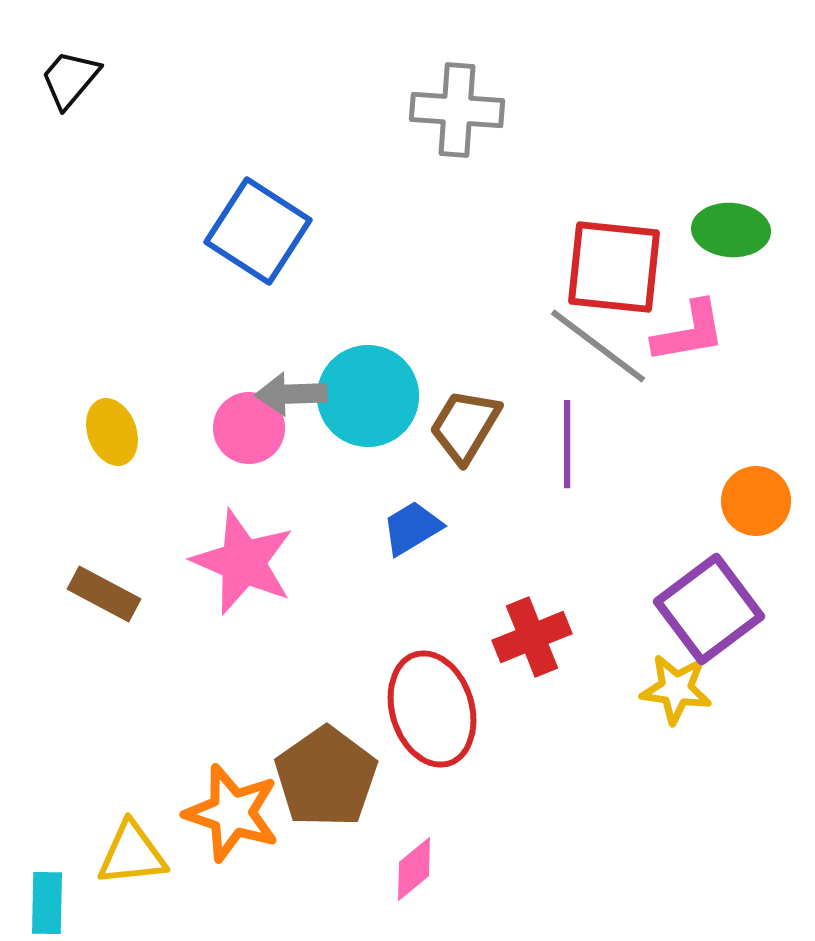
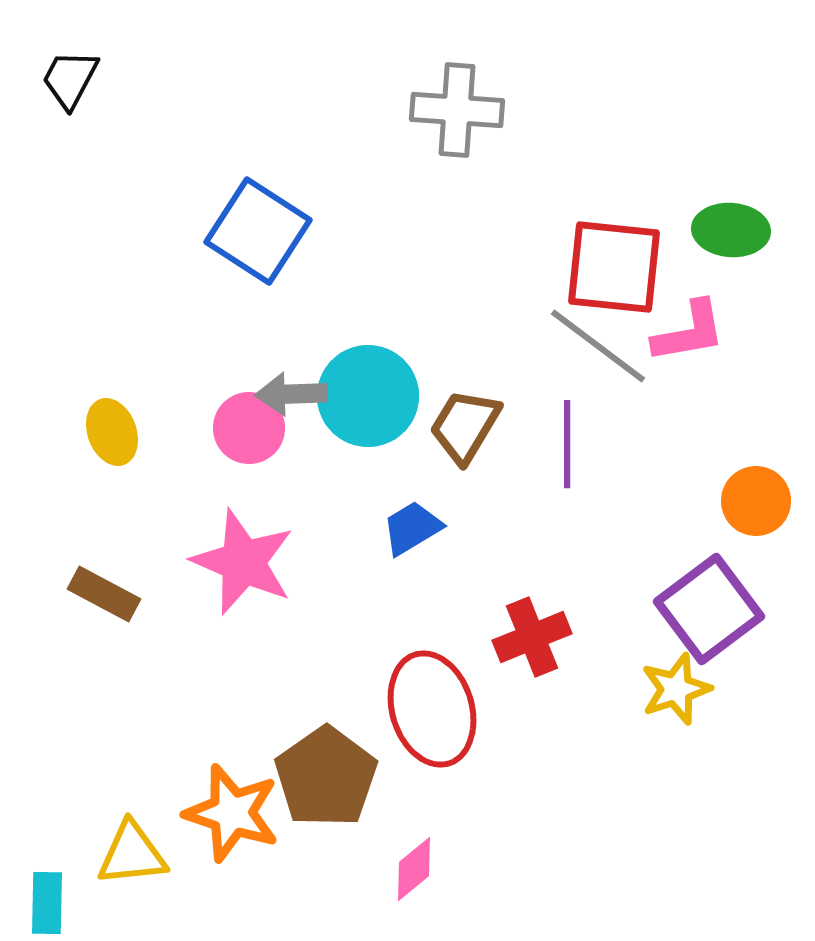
black trapezoid: rotated 12 degrees counterclockwise
yellow star: rotated 26 degrees counterclockwise
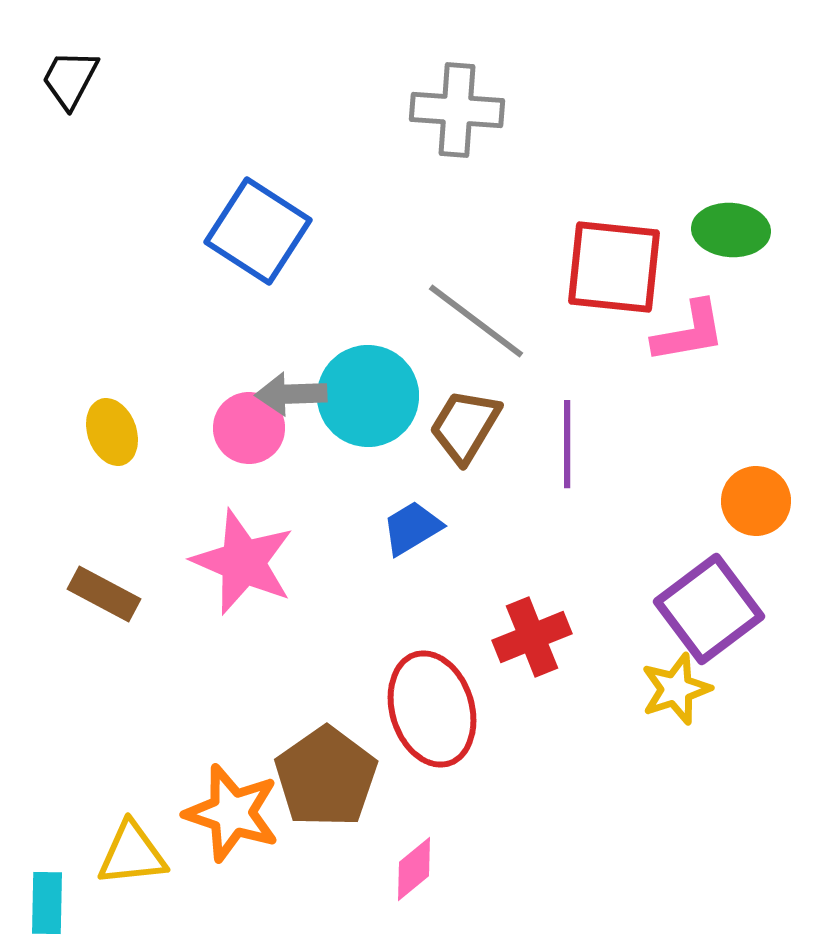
gray line: moved 122 px left, 25 px up
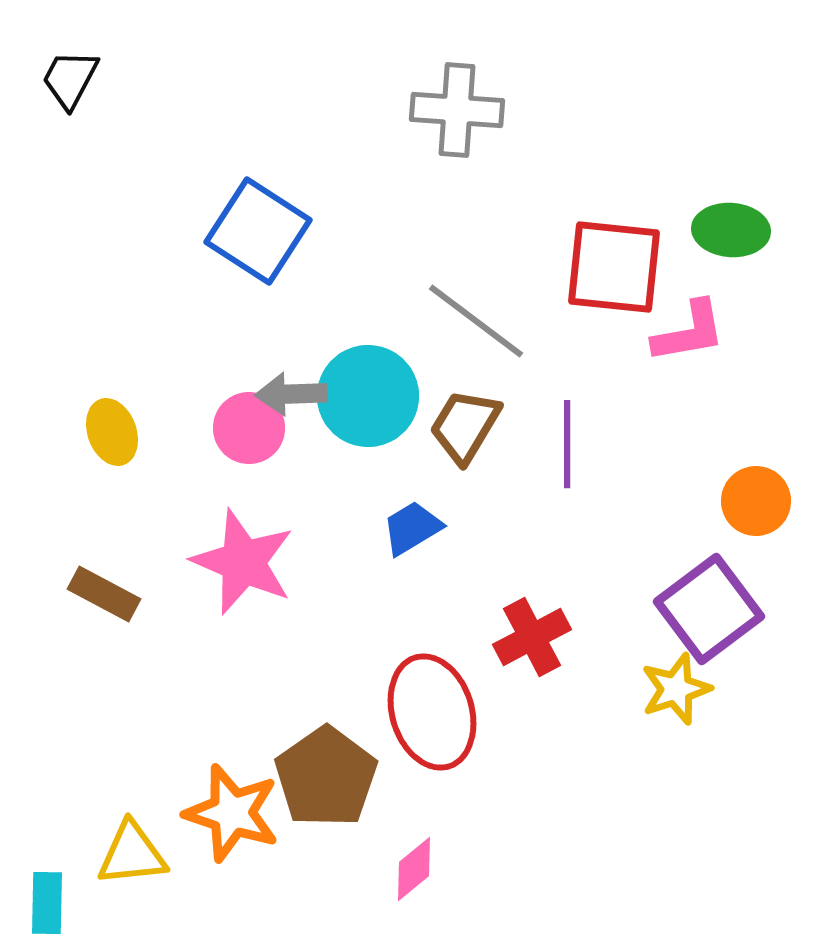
red cross: rotated 6 degrees counterclockwise
red ellipse: moved 3 px down
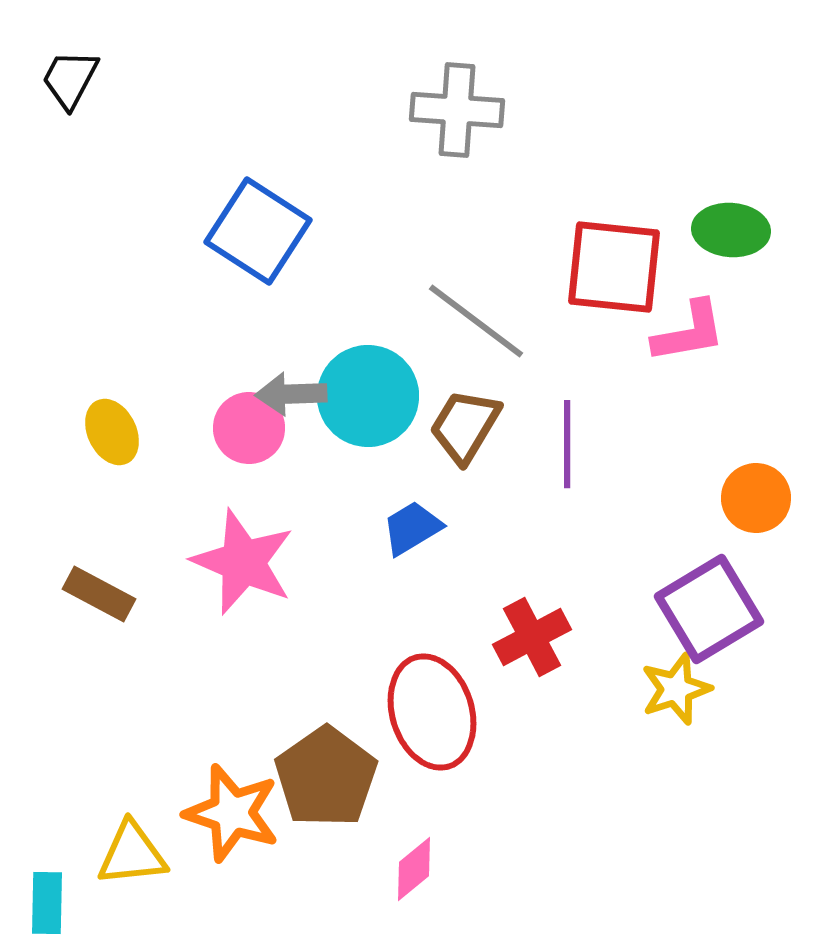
yellow ellipse: rotated 6 degrees counterclockwise
orange circle: moved 3 px up
brown rectangle: moved 5 px left
purple square: rotated 6 degrees clockwise
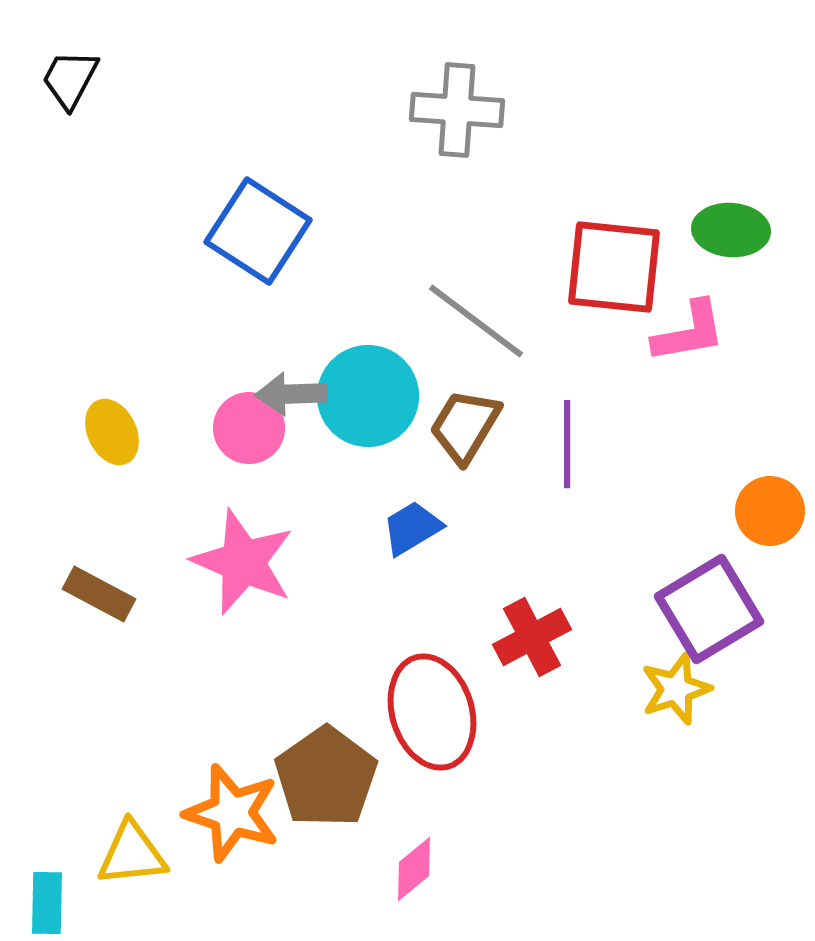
orange circle: moved 14 px right, 13 px down
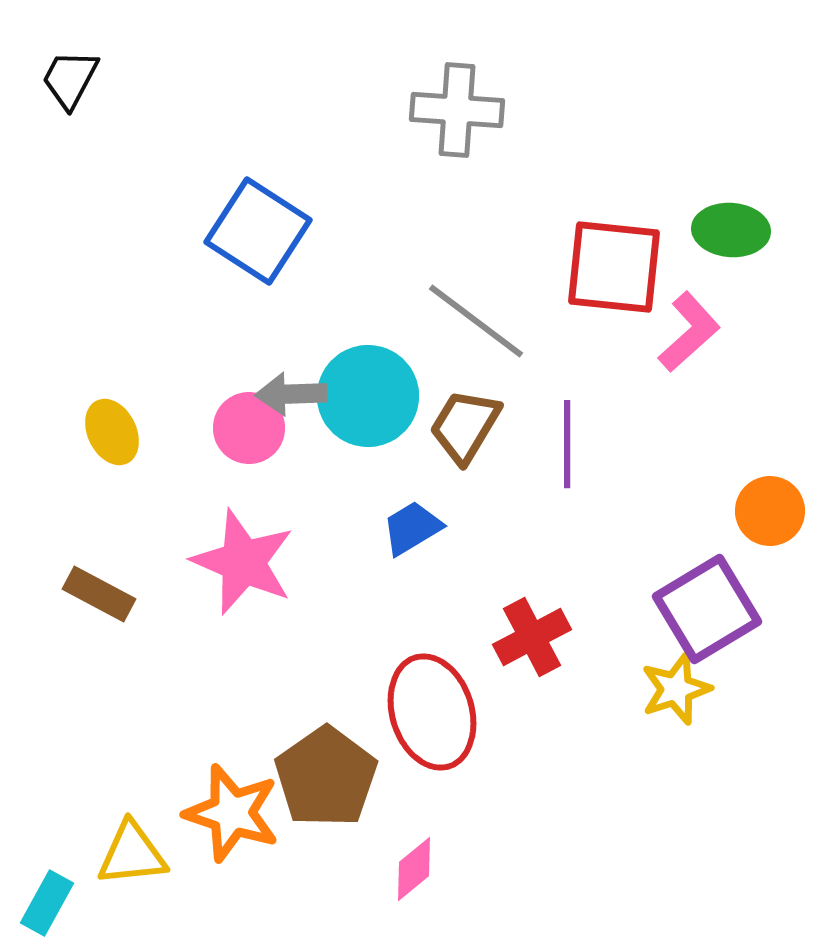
pink L-shape: rotated 32 degrees counterclockwise
purple square: moved 2 px left
cyan rectangle: rotated 28 degrees clockwise
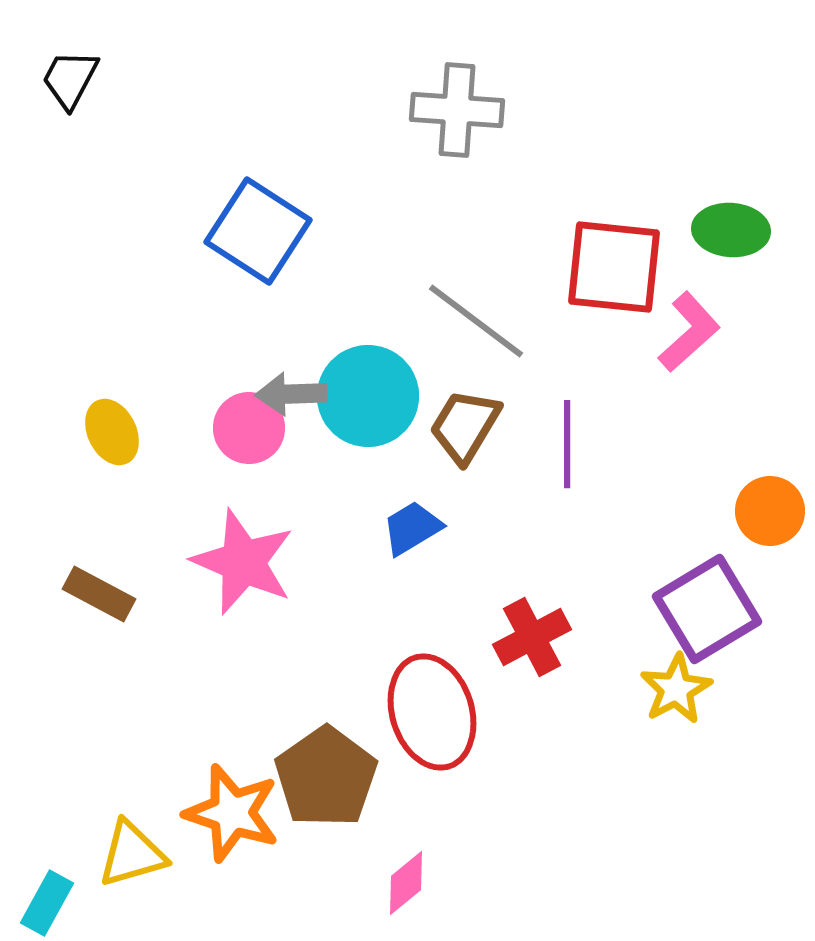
yellow star: rotated 10 degrees counterclockwise
yellow triangle: rotated 10 degrees counterclockwise
pink diamond: moved 8 px left, 14 px down
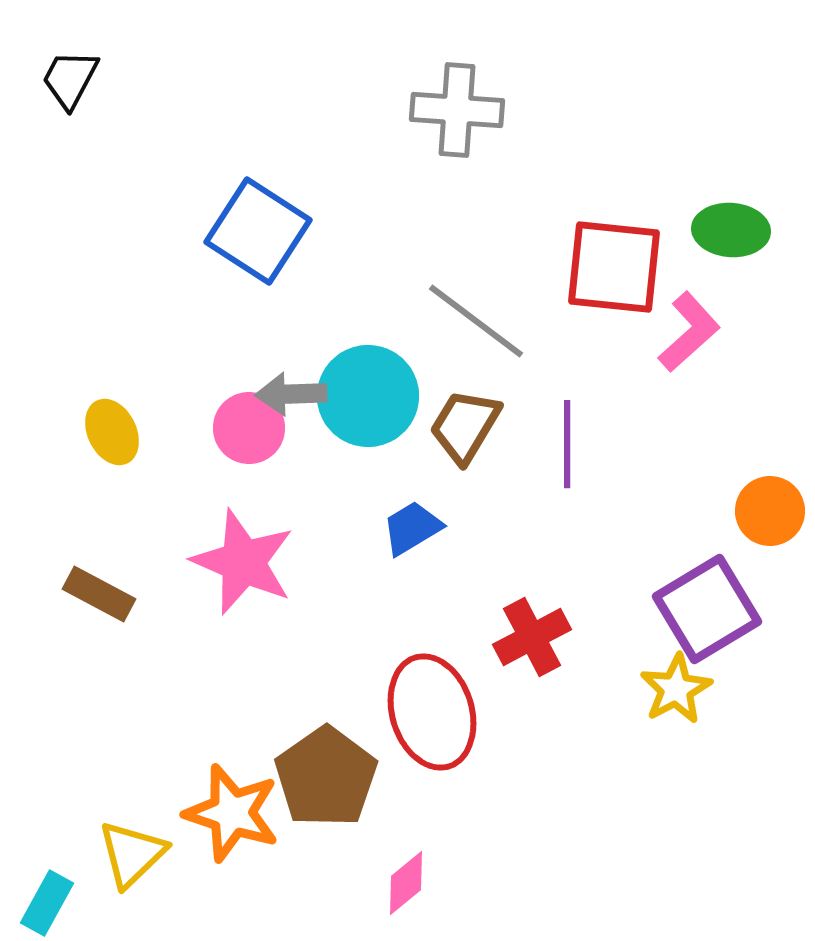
yellow triangle: rotated 28 degrees counterclockwise
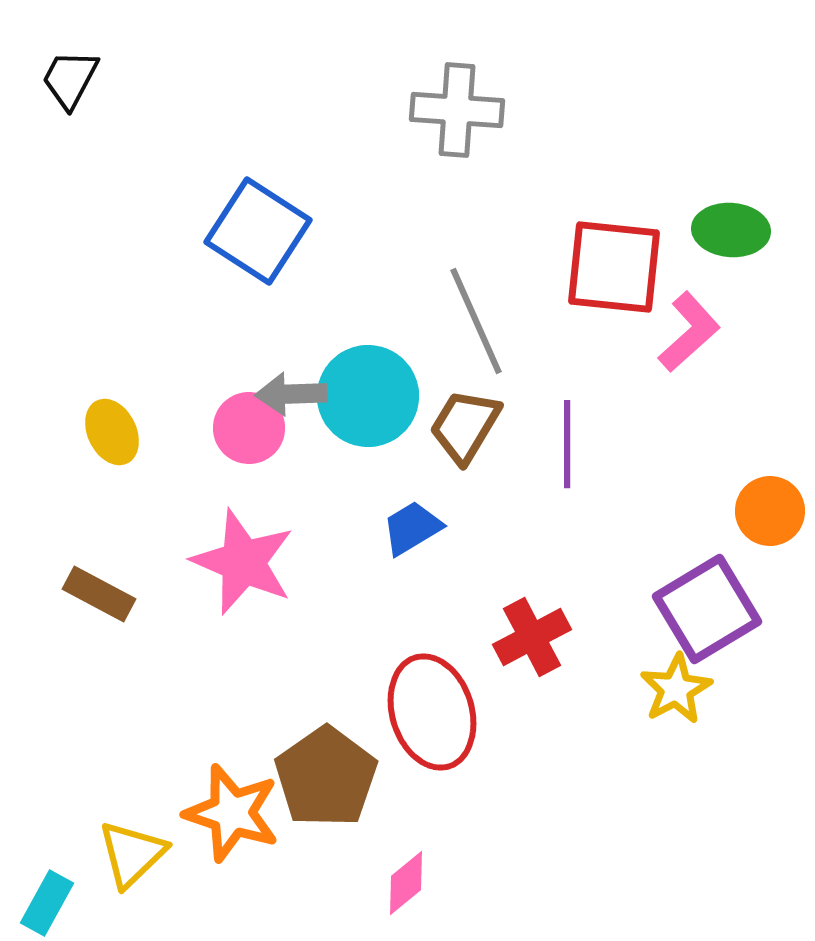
gray line: rotated 29 degrees clockwise
